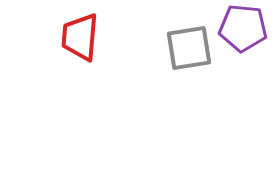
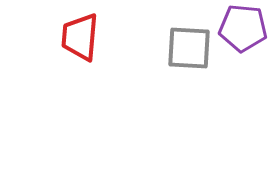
gray square: rotated 12 degrees clockwise
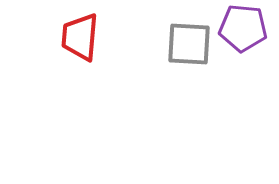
gray square: moved 4 px up
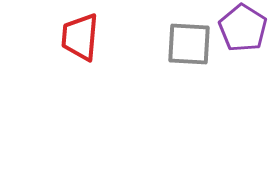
purple pentagon: rotated 27 degrees clockwise
